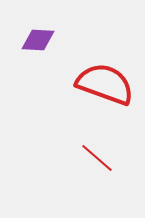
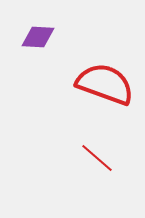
purple diamond: moved 3 px up
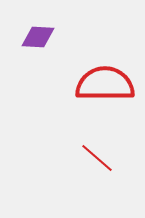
red semicircle: rotated 20 degrees counterclockwise
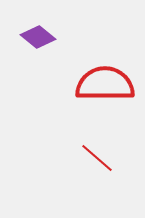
purple diamond: rotated 36 degrees clockwise
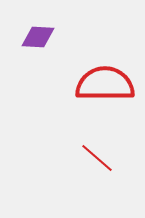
purple diamond: rotated 36 degrees counterclockwise
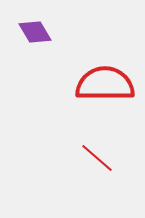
purple diamond: moved 3 px left, 5 px up; rotated 56 degrees clockwise
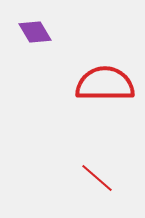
red line: moved 20 px down
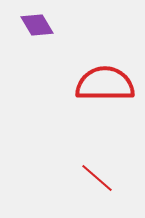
purple diamond: moved 2 px right, 7 px up
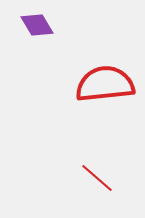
red semicircle: rotated 6 degrees counterclockwise
